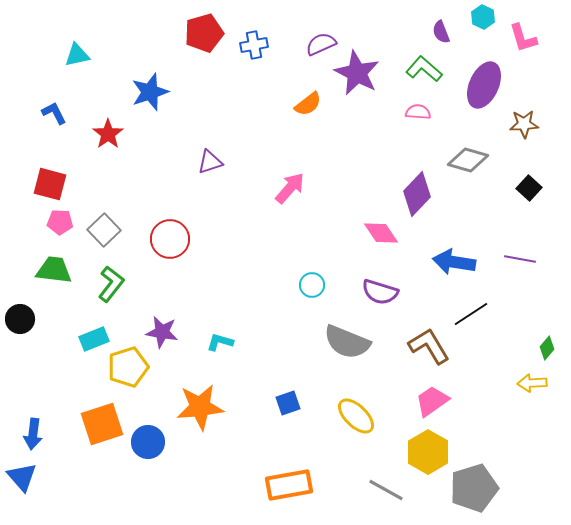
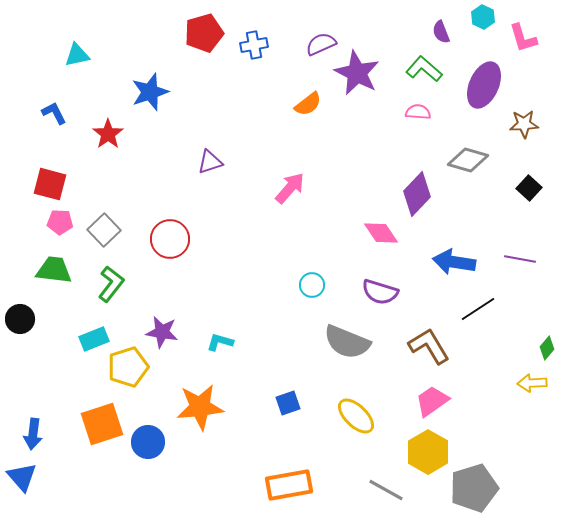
black line at (471, 314): moved 7 px right, 5 px up
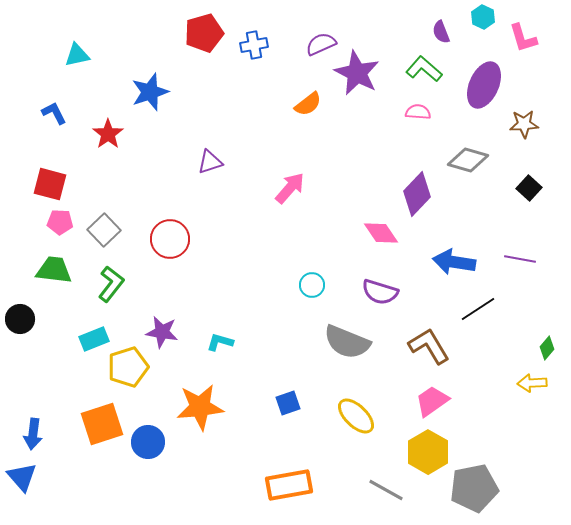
gray pentagon at (474, 488): rotated 6 degrees clockwise
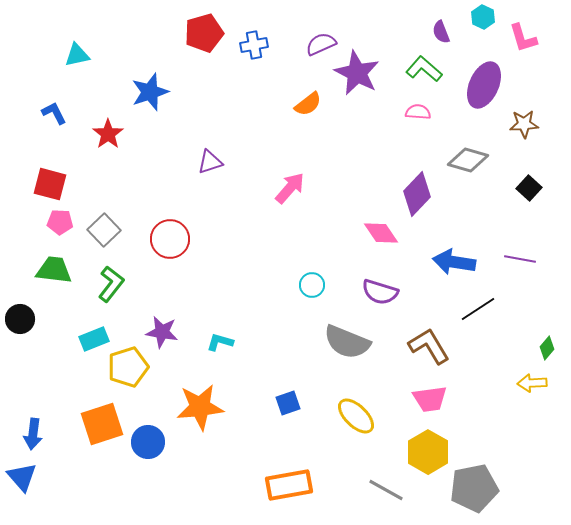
pink trapezoid at (432, 401): moved 2 px left, 2 px up; rotated 153 degrees counterclockwise
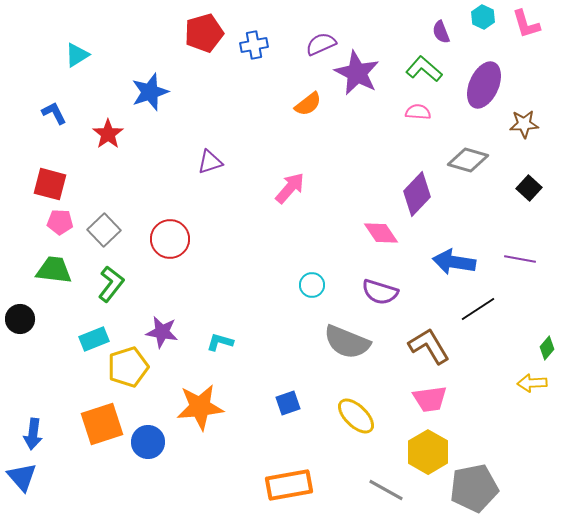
pink L-shape at (523, 38): moved 3 px right, 14 px up
cyan triangle at (77, 55): rotated 20 degrees counterclockwise
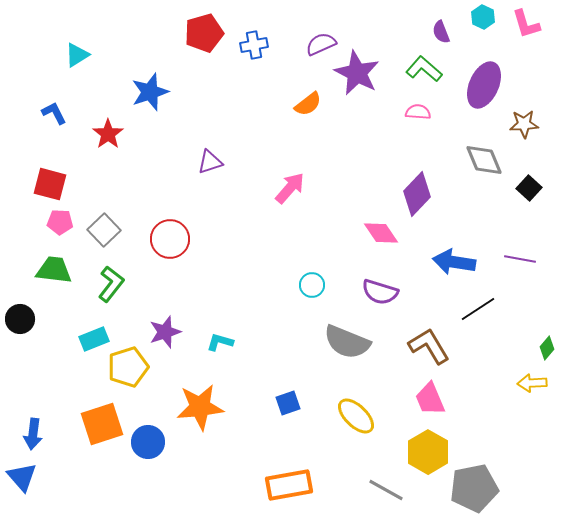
gray diamond at (468, 160): moved 16 px right; rotated 51 degrees clockwise
purple star at (162, 332): moved 3 px right; rotated 28 degrees counterclockwise
pink trapezoid at (430, 399): rotated 75 degrees clockwise
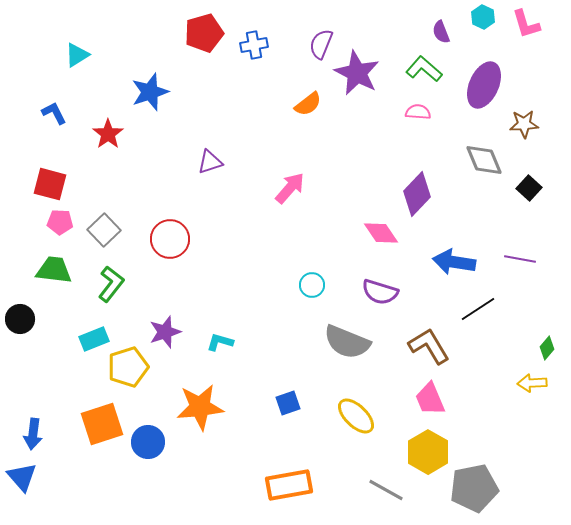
purple semicircle at (321, 44): rotated 44 degrees counterclockwise
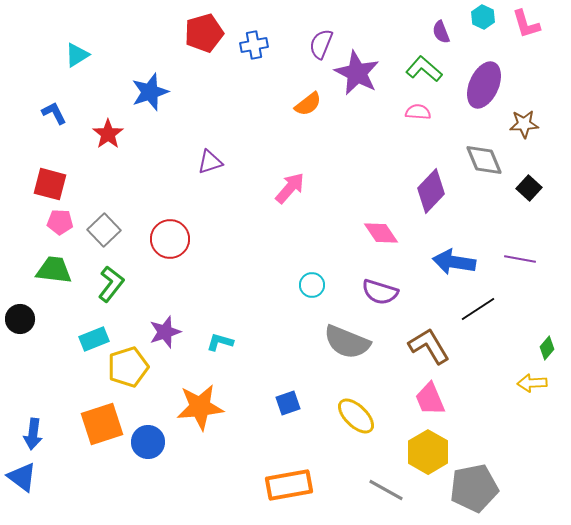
purple diamond at (417, 194): moved 14 px right, 3 px up
blue triangle at (22, 477): rotated 12 degrees counterclockwise
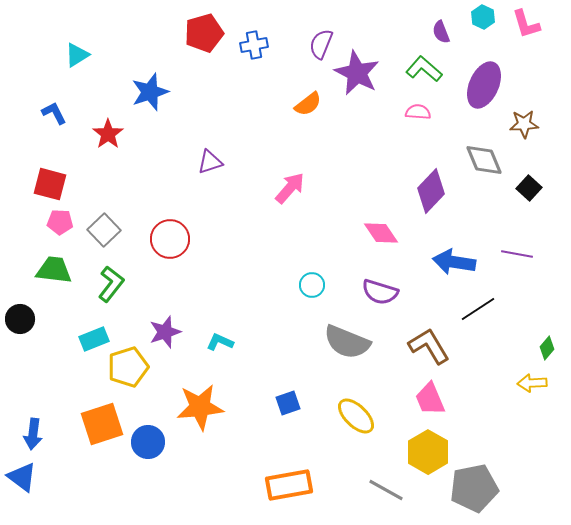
purple line at (520, 259): moved 3 px left, 5 px up
cyan L-shape at (220, 342): rotated 8 degrees clockwise
